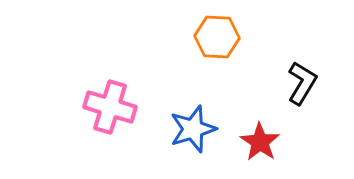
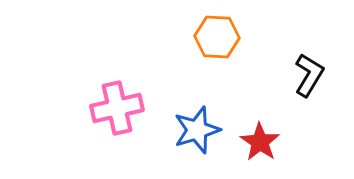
black L-shape: moved 7 px right, 8 px up
pink cross: moved 7 px right, 1 px down; rotated 30 degrees counterclockwise
blue star: moved 4 px right, 1 px down
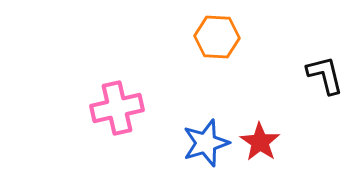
black L-shape: moved 16 px right; rotated 45 degrees counterclockwise
blue star: moved 9 px right, 13 px down
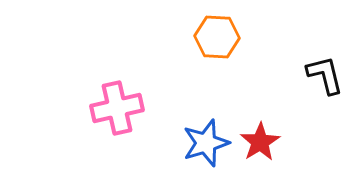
red star: rotated 6 degrees clockwise
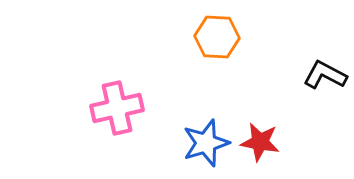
black L-shape: rotated 48 degrees counterclockwise
red star: rotated 30 degrees counterclockwise
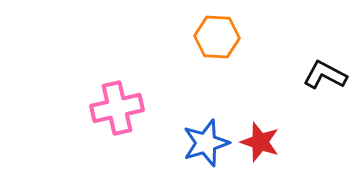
red star: rotated 9 degrees clockwise
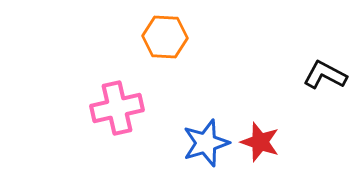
orange hexagon: moved 52 px left
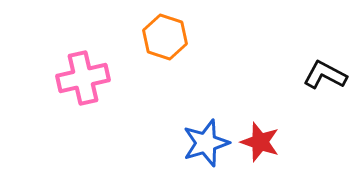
orange hexagon: rotated 15 degrees clockwise
pink cross: moved 34 px left, 30 px up
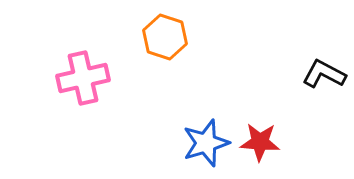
black L-shape: moved 1 px left, 1 px up
red star: rotated 15 degrees counterclockwise
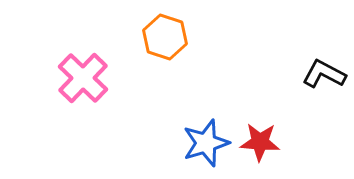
pink cross: rotated 33 degrees counterclockwise
